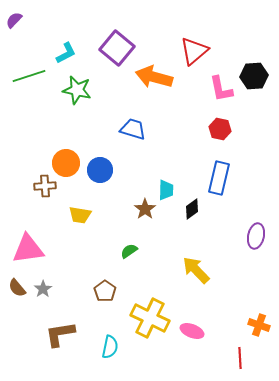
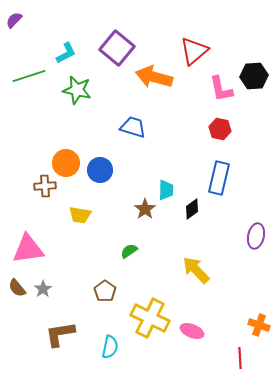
blue trapezoid: moved 2 px up
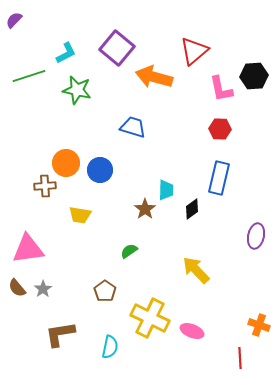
red hexagon: rotated 10 degrees counterclockwise
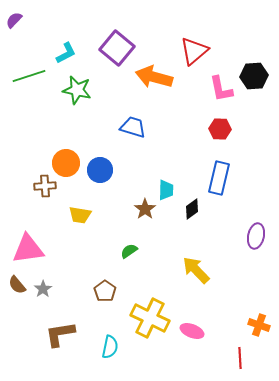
brown semicircle: moved 3 px up
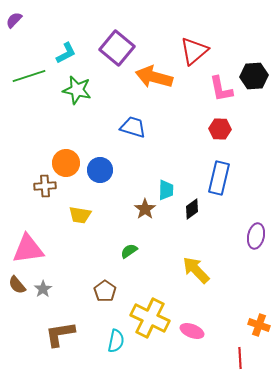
cyan semicircle: moved 6 px right, 6 px up
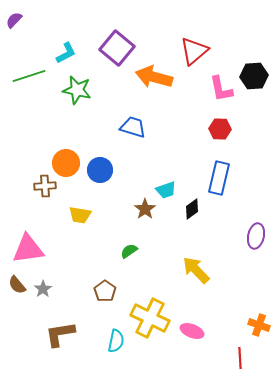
cyan trapezoid: rotated 70 degrees clockwise
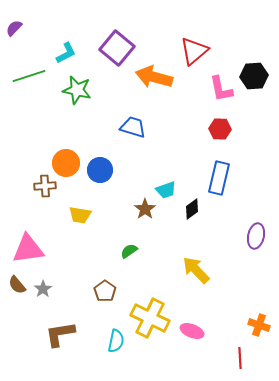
purple semicircle: moved 8 px down
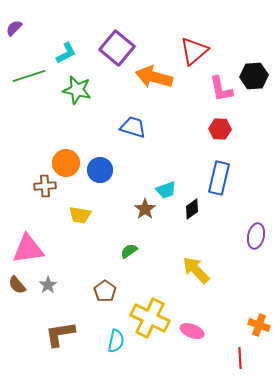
gray star: moved 5 px right, 4 px up
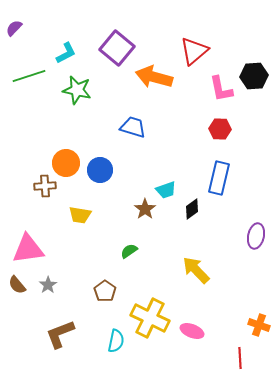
brown L-shape: rotated 12 degrees counterclockwise
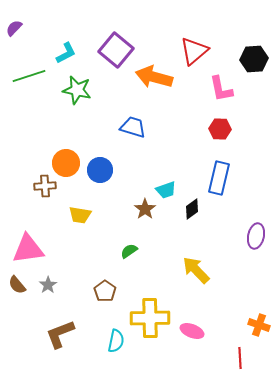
purple square: moved 1 px left, 2 px down
black hexagon: moved 17 px up
yellow cross: rotated 27 degrees counterclockwise
